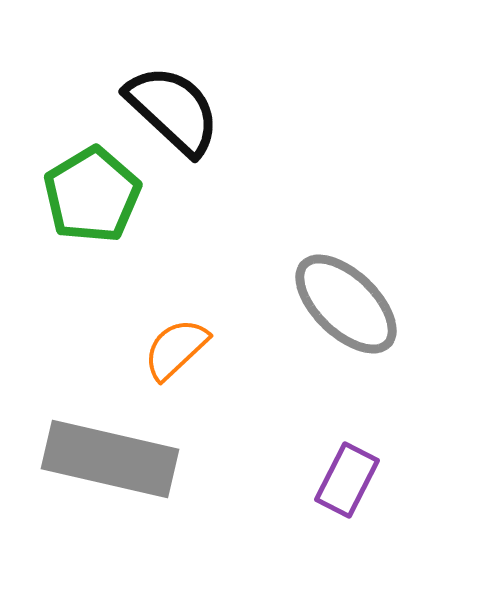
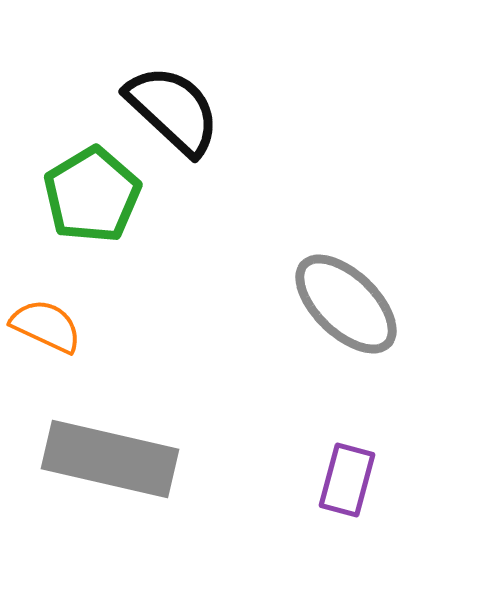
orange semicircle: moved 130 px left, 23 px up; rotated 68 degrees clockwise
purple rectangle: rotated 12 degrees counterclockwise
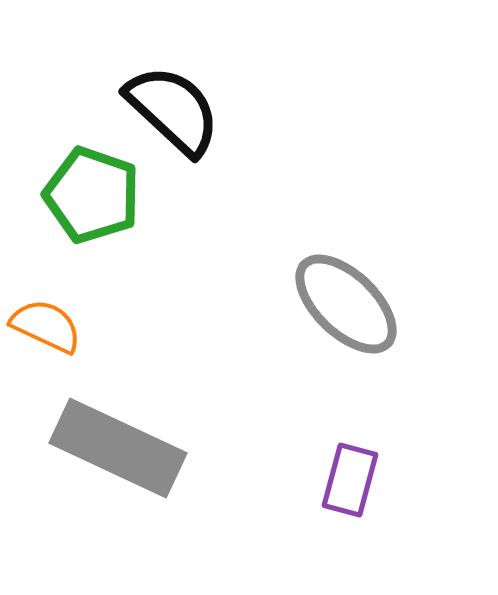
green pentagon: rotated 22 degrees counterclockwise
gray rectangle: moved 8 px right, 11 px up; rotated 12 degrees clockwise
purple rectangle: moved 3 px right
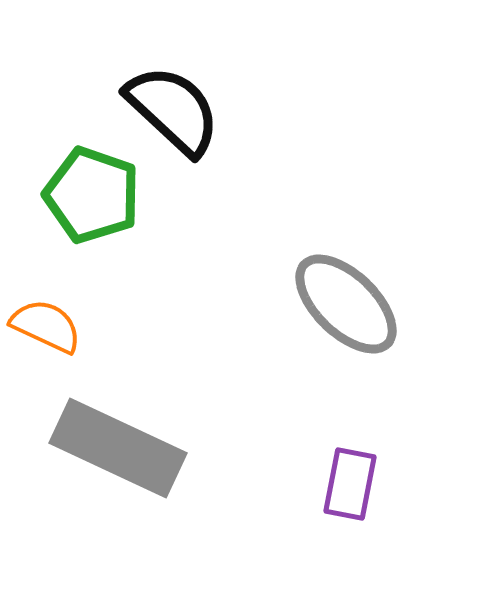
purple rectangle: moved 4 px down; rotated 4 degrees counterclockwise
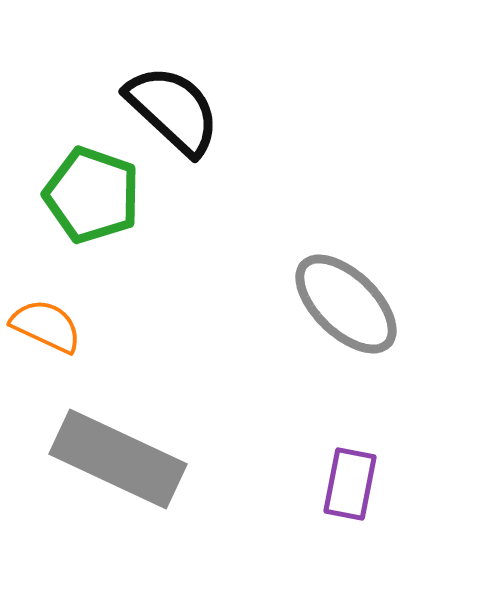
gray rectangle: moved 11 px down
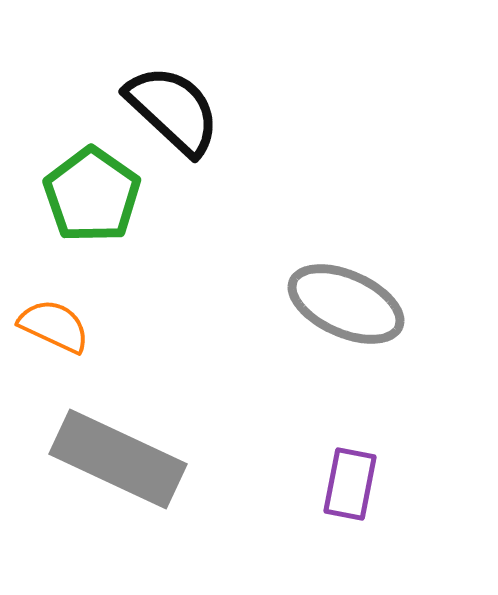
green pentagon: rotated 16 degrees clockwise
gray ellipse: rotated 20 degrees counterclockwise
orange semicircle: moved 8 px right
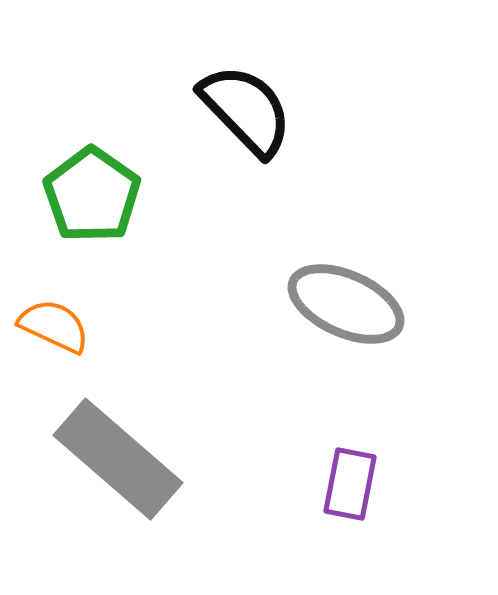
black semicircle: moved 73 px right; rotated 3 degrees clockwise
gray rectangle: rotated 16 degrees clockwise
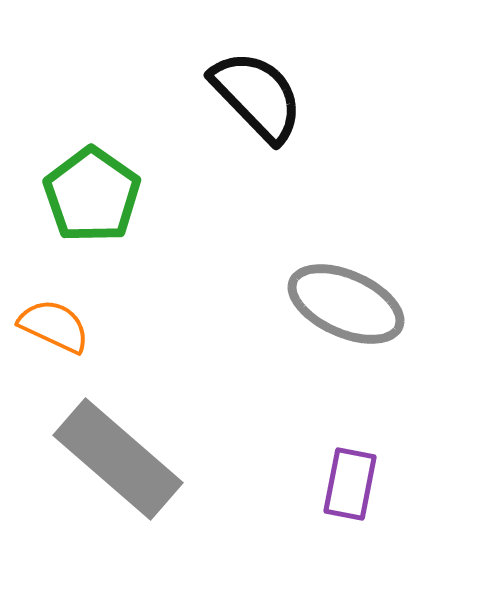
black semicircle: moved 11 px right, 14 px up
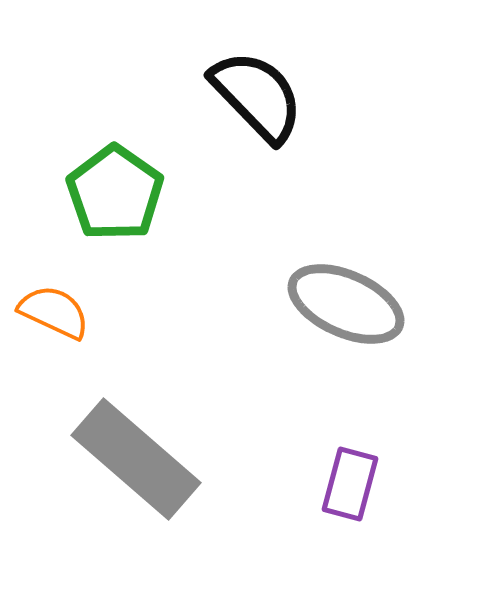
green pentagon: moved 23 px right, 2 px up
orange semicircle: moved 14 px up
gray rectangle: moved 18 px right
purple rectangle: rotated 4 degrees clockwise
